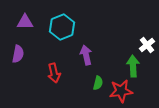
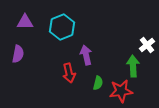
red arrow: moved 15 px right
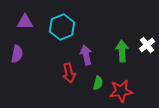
purple semicircle: moved 1 px left
green arrow: moved 11 px left, 15 px up
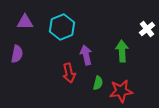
white cross: moved 16 px up
